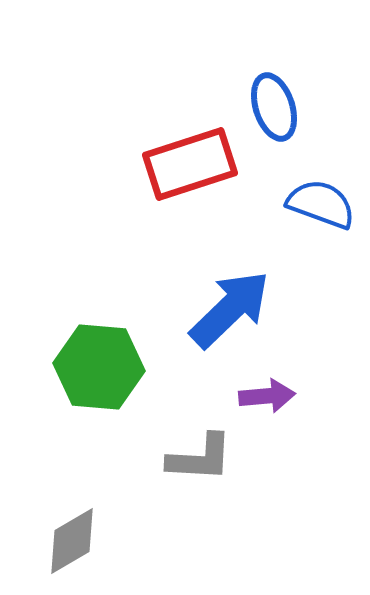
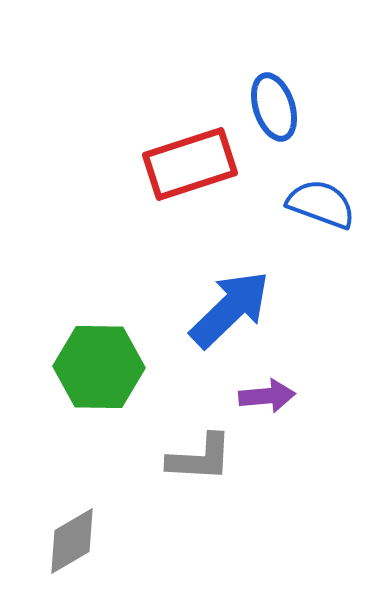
green hexagon: rotated 4 degrees counterclockwise
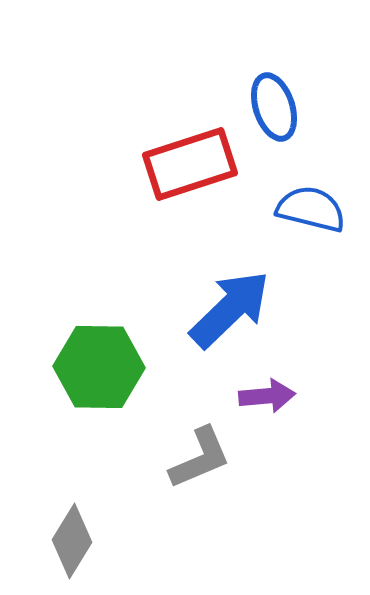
blue semicircle: moved 10 px left, 5 px down; rotated 6 degrees counterclockwise
gray L-shape: rotated 26 degrees counterclockwise
gray diamond: rotated 28 degrees counterclockwise
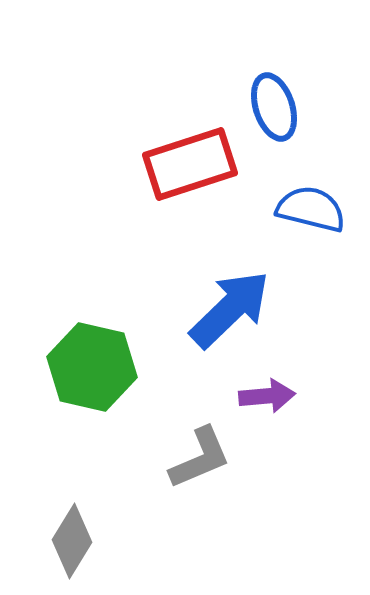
green hexagon: moved 7 px left; rotated 12 degrees clockwise
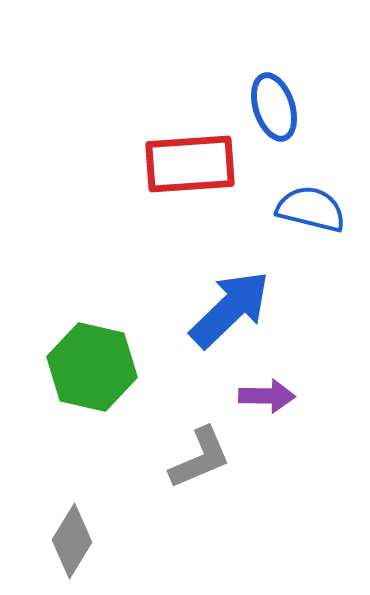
red rectangle: rotated 14 degrees clockwise
purple arrow: rotated 6 degrees clockwise
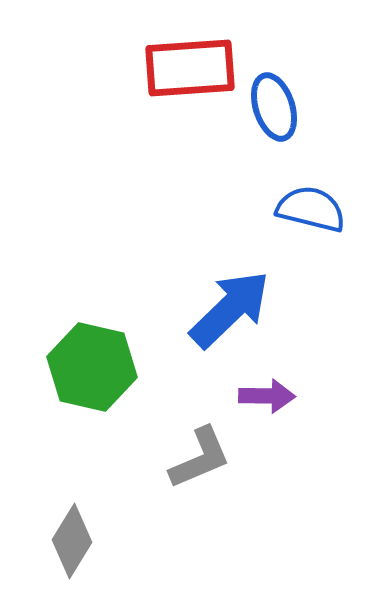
red rectangle: moved 96 px up
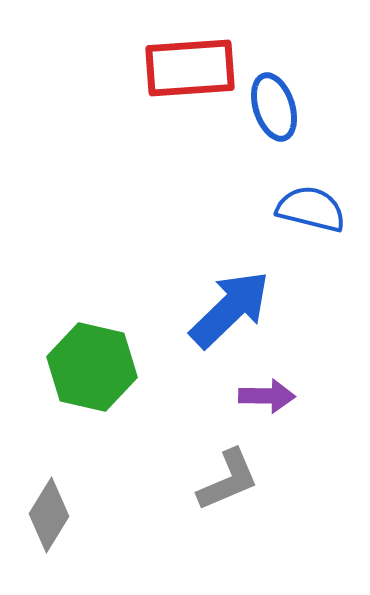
gray L-shape: moved 28 px right, 22 px down
gray diamond: moved 23 px left, 26 px up
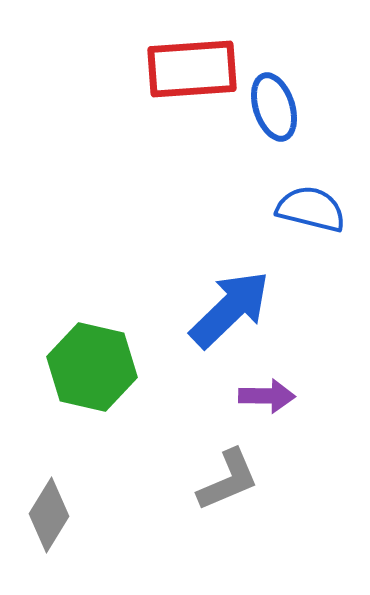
red rectangle: moved 2 px right, 1 px down
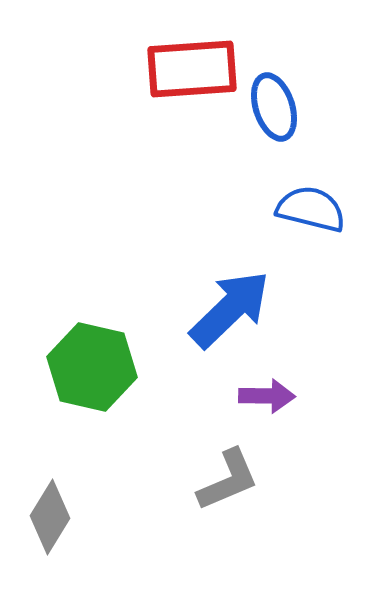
gray diamond: moved 1 px right, 2 px down
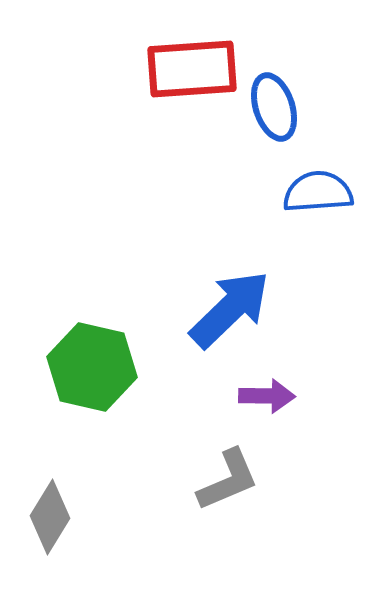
blue semicircle: moved 7 px right, 17 px up; rotated 18 degrees counterclockwise
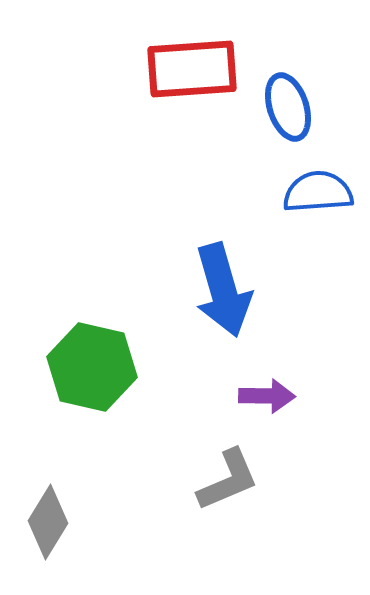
blue ellipse: moved 14 px right
blue arrow: moved 7 px left, 19 px up; rotated 118 degrees clockwise
gray diamond: moved 2 px left, 5 px down
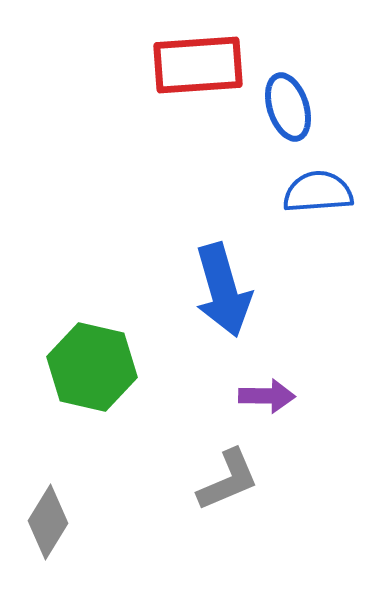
red rectangle: moved 6 px right, 4 px up
